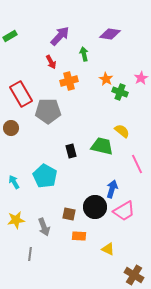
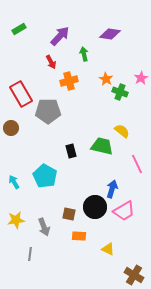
green rectangle: moved 9 px right, 7 px up
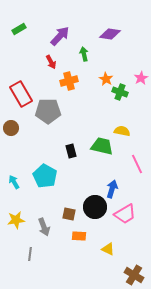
yellow semicircle: rotated 28 degrees counterclockwise
pink trapezoid: moved 1 px right, 3 px down
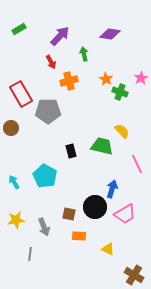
yellow semicircle: rotated 35 degrees clockwise
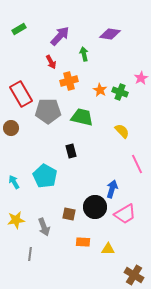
orange star: moved 6 px left, 11 px down
green trapezoid: moved 20 px left, 29 px up
orange rectangle: moved 4 px right, 6 px down
yellow triangle: rotated 24 degrees counterclockwise
